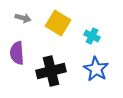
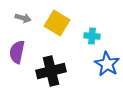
yellow square: moved 1 px left
cyan cross: rotated 21 degrees counterclockwise
purple semicircle: moved 1 px up; rotated 15 degrees clockwise
blue star: moved 11 px right, 5 px up
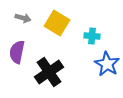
black cross: moved 2 px left, 1 px down; rotated 20 degrees counterclockwise
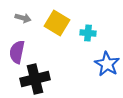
cyan cross: moved 4 px left, 3 px up
black cross: moved 14 px left, 7 px down; rotated 20 degrees clockwise
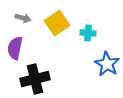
yellow square: rotated 25 degrees clockwise
purple semicircle: moved 2 px left, 4 px up
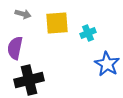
gray arrow: moved 4 px up
yellow square: rotated 30 degrees clockwise
cyan cross: rotated 28 degrees counterclockwise
black cross: moved 6 px left, 1 px down
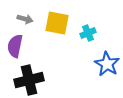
gray arrow: moved 2 px right, 5 px down
yellow square: rotated 15 degrees clockwise
purple semicircle: moved 2 px up
